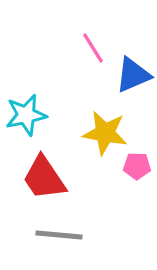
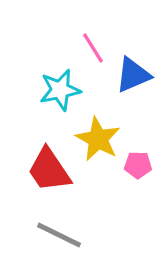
cyan star: moved 34 px right, 25 px up
yellow star: moved 7 px left, 6 px down; rotated 18 degrees clockwise
pink pentagon: moved 1 px right, 1 px up
red trapezoid: moved 5 px right, 8 px up
gray line: rotated 21 degrees clockwise
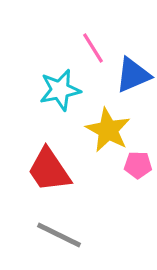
yellow star: moved 10 px right, 9 px up
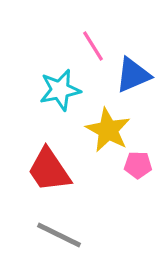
pink line: moved 2 px up
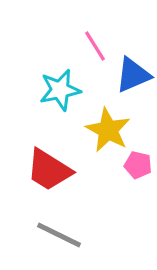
pink line: moved 2 px right
pink pentagon: rotated 12 degrees clockwise
red trapezoid: rotated 24 degrees counterclockwise
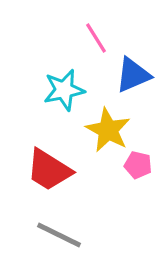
pink line: moved 1 px right, 8 px up
cyan star: moved 4 px right
